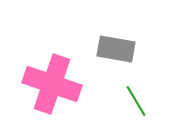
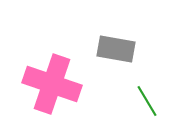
green line: moved 11 px right
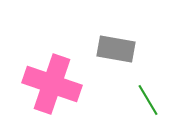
green line: moved 1 px right, 1 px up
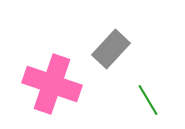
gray rectangle: moved 5 px left; rotated 57 degrees counterclockwise
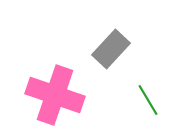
pink cross: moved 3 px right, 11 px down
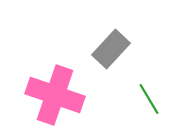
green line: moved 1 px right, 1 px up
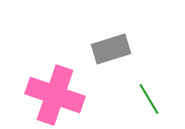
gray rectangle: rotated 30 degrees clockwise
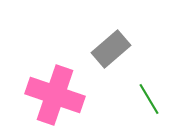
gray rectangle: rotated 24 degrees counterclockwise
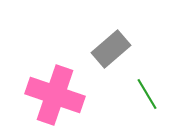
green line: moved 2 px left, 5 px up
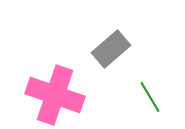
green line: moved 3 px right, 3 px down
